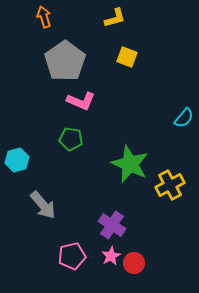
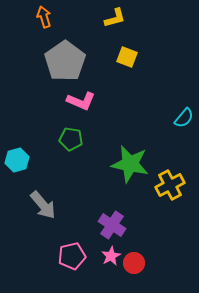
green star: rotated 12 degrees counterclockwise
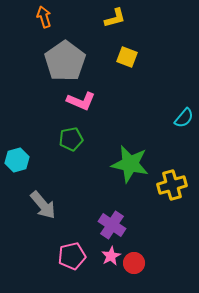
green pentagon: rotated 20 degrees counterclockwise
yellow cross: moved 2 px right; rotated 12 degrees clockwise
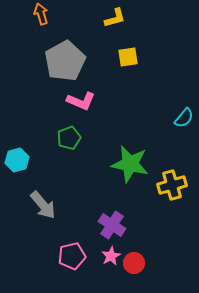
orange arrow: moved 3 px left, 3 px up
yellow square: moved 1 px right; rotated 30 degrees counterclockwise
gray pentagon: rotated 6 degrees clockwise
green pentagon: moved 2 px left, 1 px up; rotated 10 degrees counterclockwise
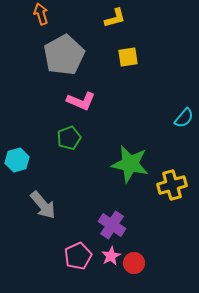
gray pentagon: moved 1 px left, 6 px up
pink pentagon: moved 6 px right; rotated 12 degrees counterclockwise
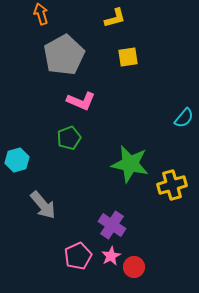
red circle: moved 4 px down
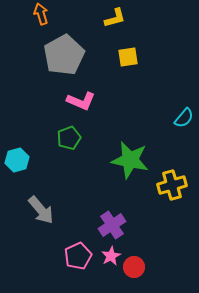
green star: moved 4 px up
gray arrow: moved 2 px left, 5 px down
purple cross: rotated 24 degrees clockwise
